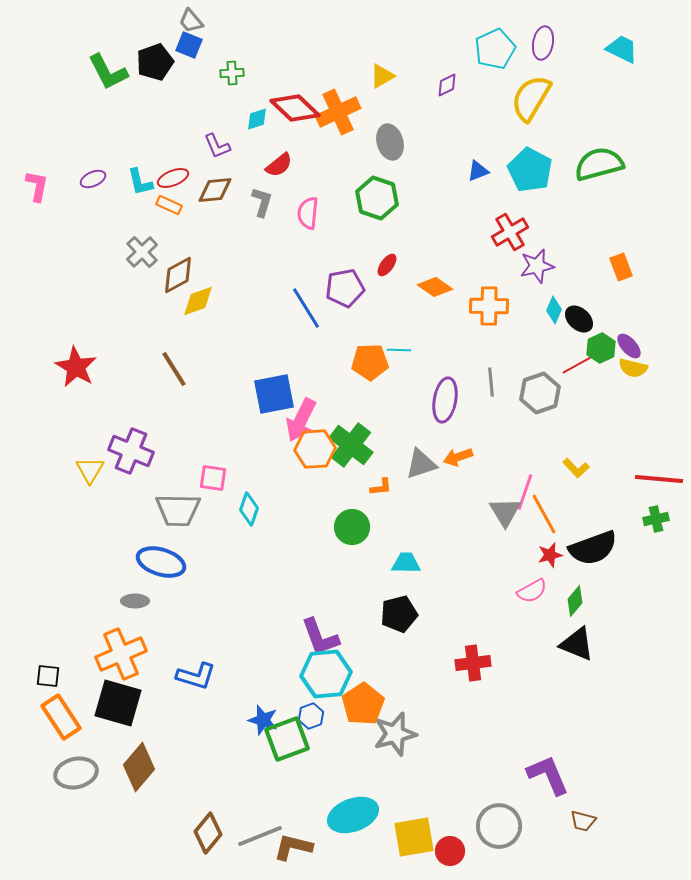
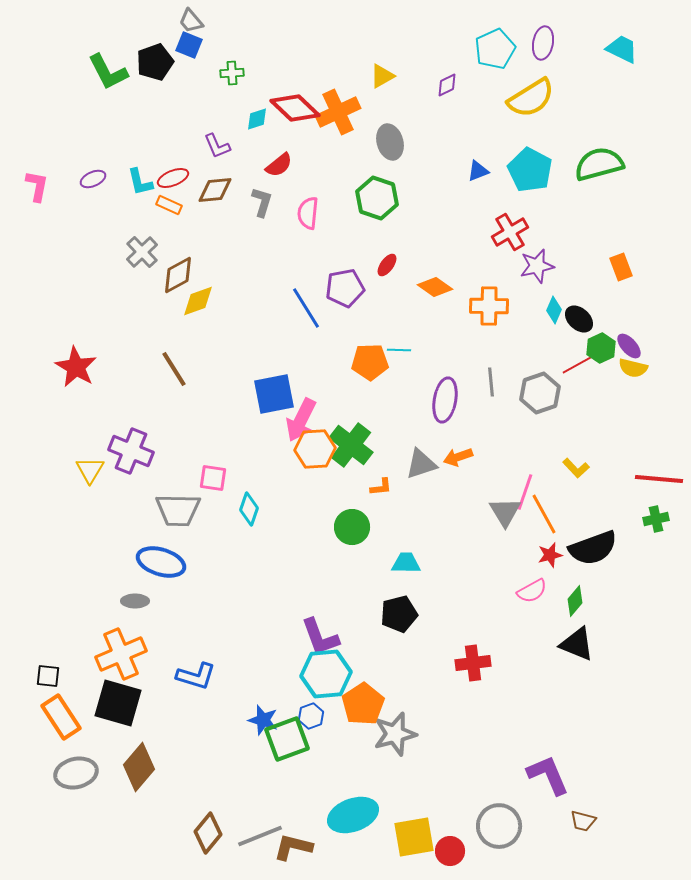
yellow semicircle at (531, 98): rotated 153 degrees counterclockwise
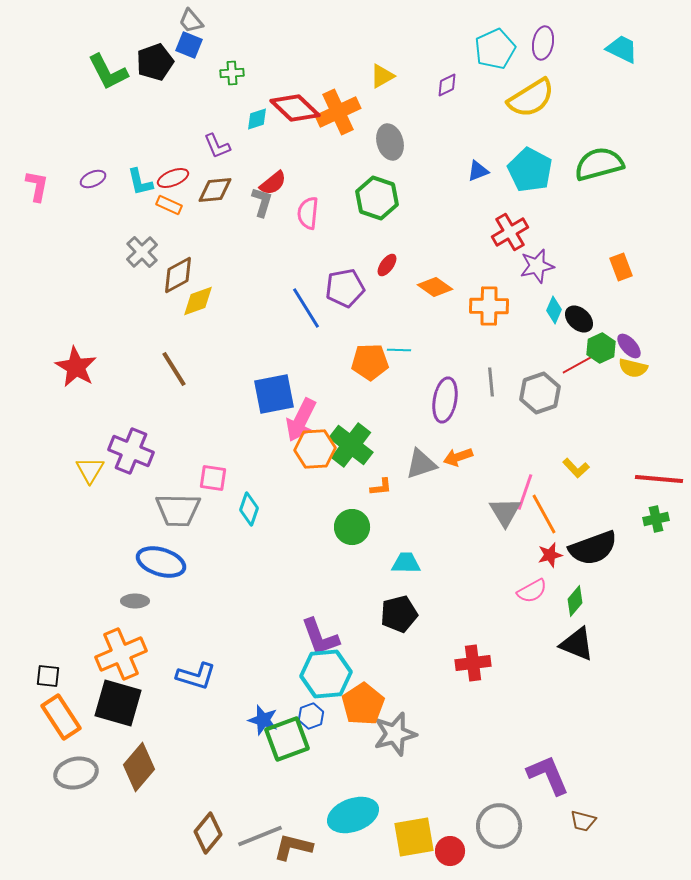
red semicircle at (279, 165): moved 6 px left, 18 px down
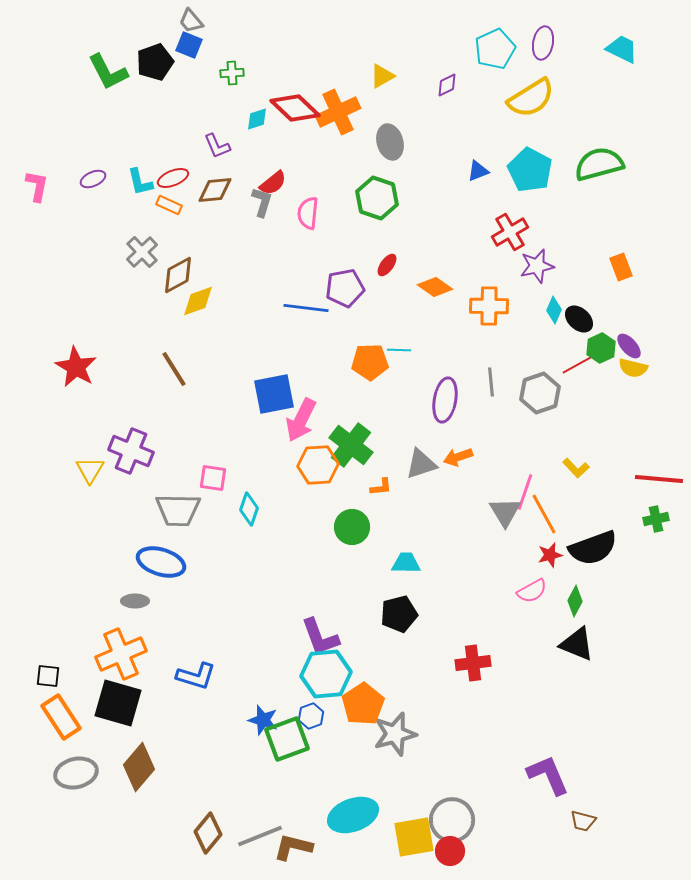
blue line at (306, 308): rotated 51 degrees counterclockwise
orange hexagon at (315, 449): moved 3 px right, 16 px down
green diamond at (575, 601): rotated 12 degrees counterclockwise
gray circle at (499, 826): moved 47 px left, 6 px up
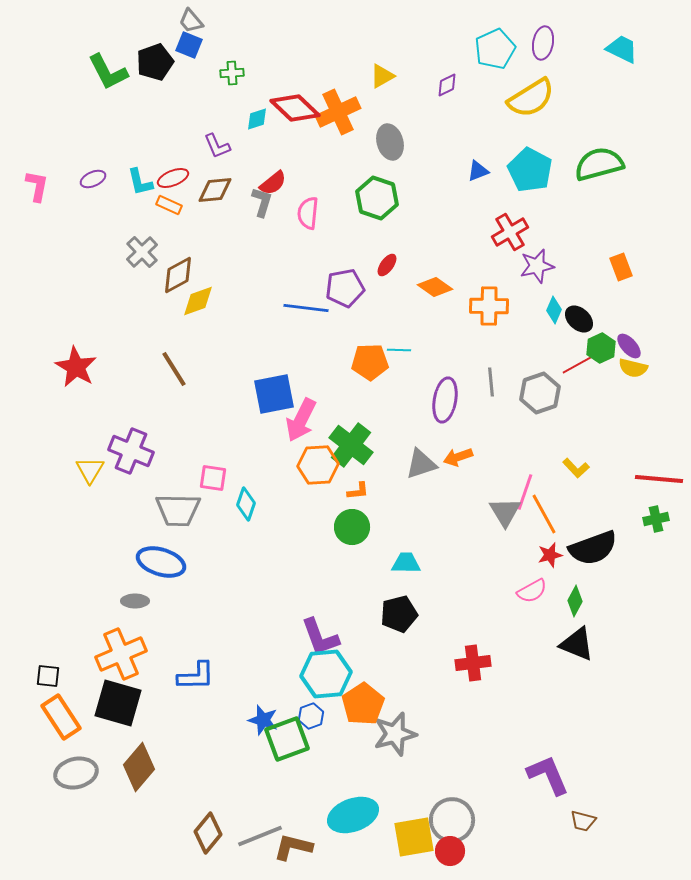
orange L-shape at (381, 487): moved 23 px left, 4 px down
cyan diamond at (249, 509): moved 3 px left, 5 px up
blue L-shape at (196, 676): rotated 18 degrees counterclockwise
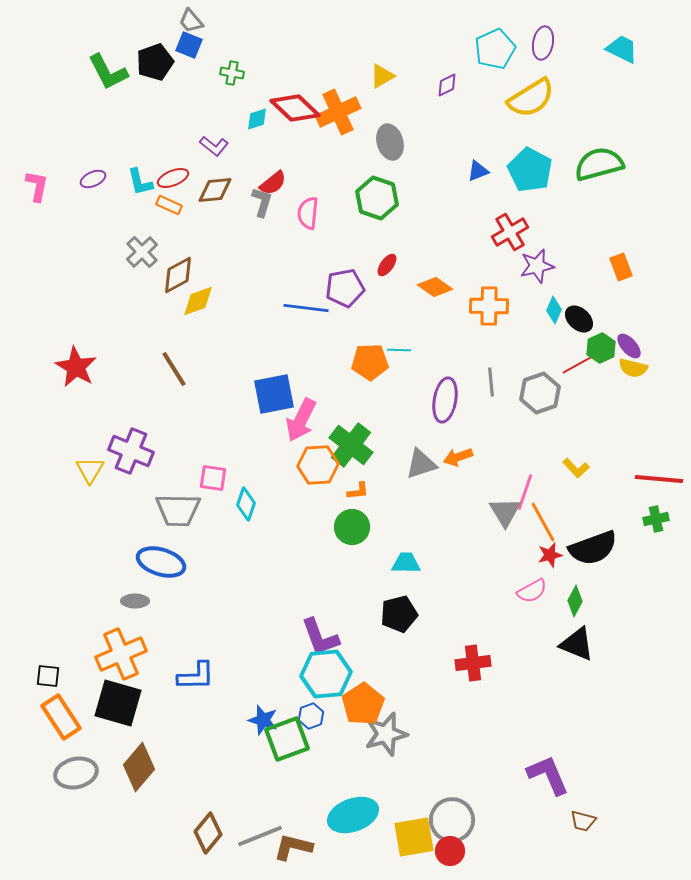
green cross at (232, 73): rotated 15 degrees clockwise
purple L-shape at (217, 146): moved 3 px left; rotated 28 degrees counterclockwise
orange line at (544, 514): moved 1 px left, 8 px down
gray star at (395, 734): moved 9 px left
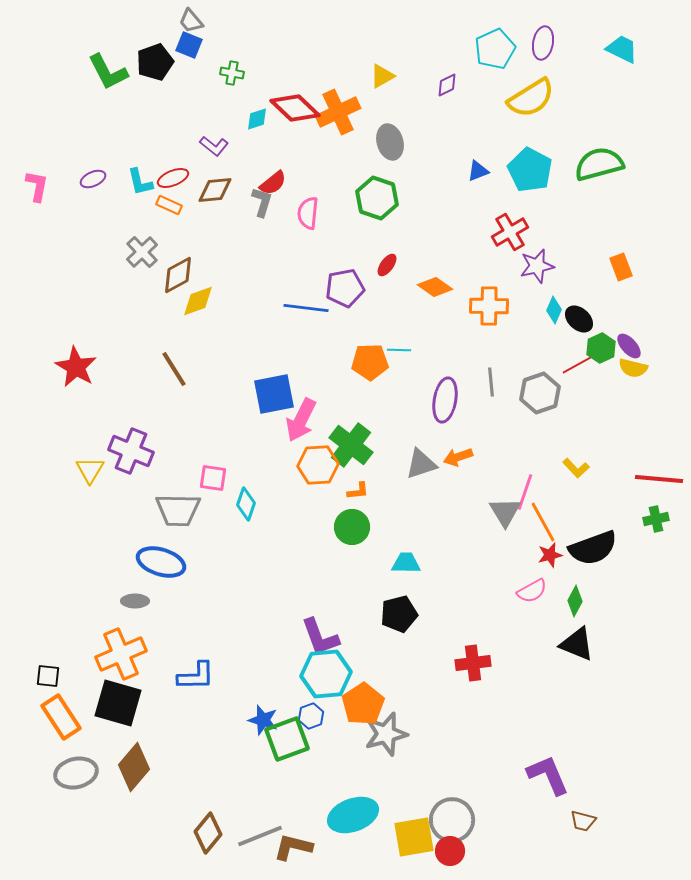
brown diamond at (139, 767): moved 5 px left
